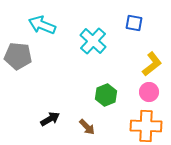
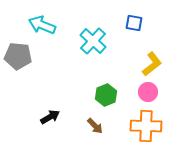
pink circle: moved 1 px left
black arrow: moved 2 px up
brown arrow: moved 8 px right, 1 px up
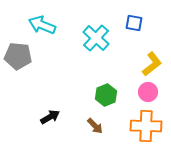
cyan cross: moved 3 px right, 3 px up
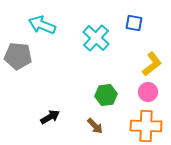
green hexagon: rotated 15 degrees clockwise
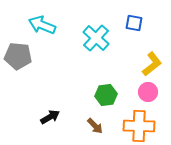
orange cross: moved 7 px left
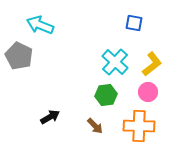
cyan arrow: moved 2 px left
cyan cross: moved 19 px right, 24 px down
gray pentagon: moved 1 px right; rotated 20 degrees clockwise
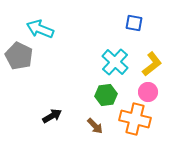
cyan arrow: moved 4 px down
black arrow: moved 2 px right, 1 px up
orange cross: moved 4 px left, 7 px up; rotated 12 degrees clockwise
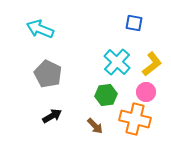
gray pentagon: moved 29 px right, 18 px down
cyan cross: moved 2 px right
pink circle: moved 2 px left
